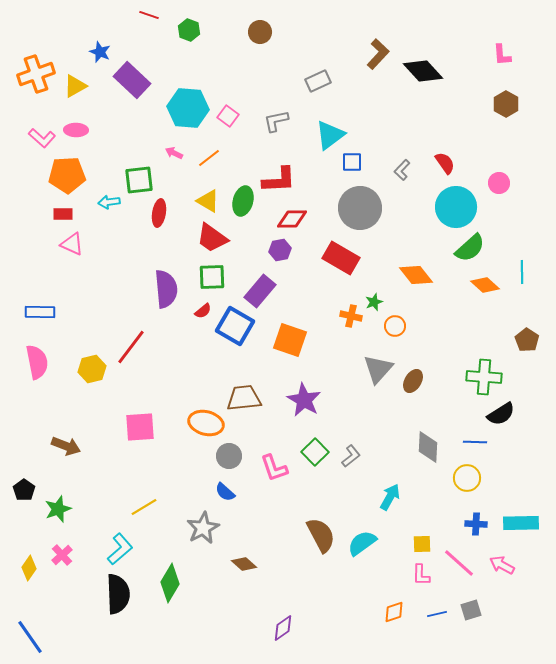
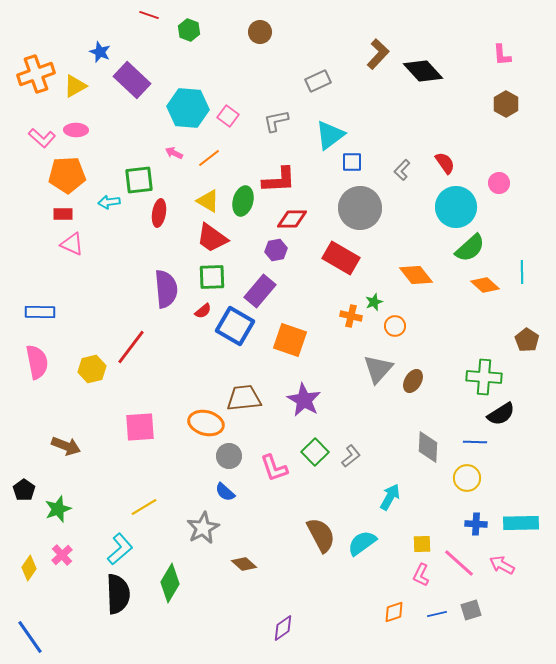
purple hexagon at (280, 250): moved 4 px left
pink L-shape at (421, 575): rotated 25 degrees clockwise
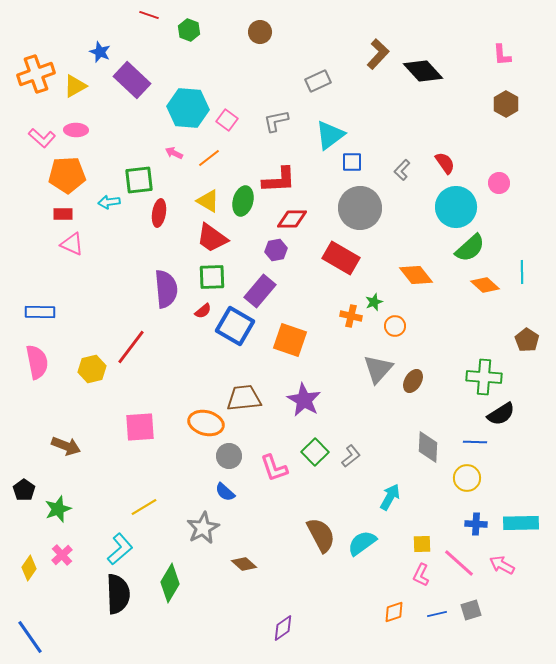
pink square at (228, 116): moved 1 px left, 4 px down
